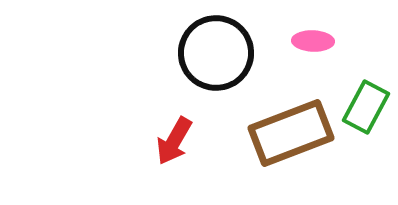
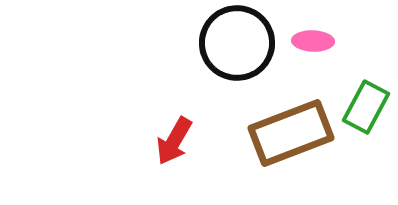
black circle: moved 21 px right, 10 px up
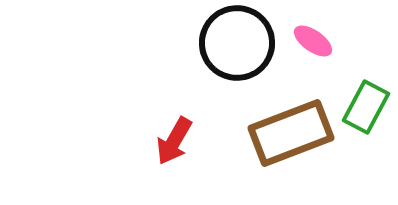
pink ellipse: rotated 33 degrees clockwise
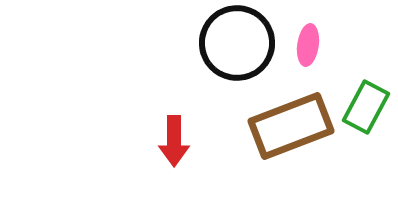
pink ellipse: moved 5 px left, 4 px down; rotated 63 degrees clockwise
brown rectangle: moved 7 px up
red arrow: rotated 30 degrees counterclockwise
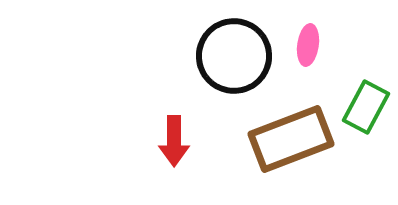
black circle: moved 3 px left, 13 px down
brown rectangle: moved 13 px down
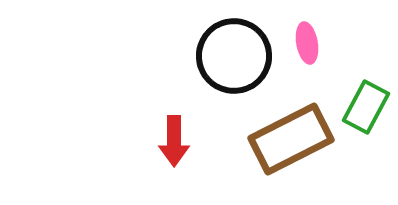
pink ellipse: moved 1 px left, 2 px up; rotated 18 degrees counterclockwise
brown rectangle: rotated 6 degrees counterclockwise
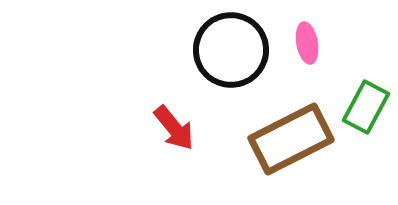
black circle: moved 3 px left, 6 px up
red arrow: moved 13 px up; rotated 39 degrees counterclockwise
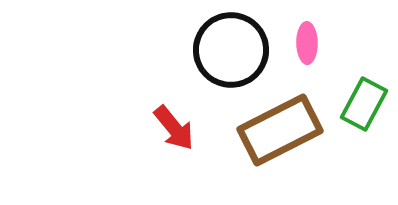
pink ellipse: rotated 9 degrees clockwise
green rectangle: moved 2 px left, 3 px up
brown rectangle: moved 11 px left, 9 px up
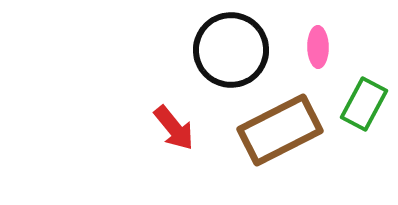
pink ellipse: moved 11 px right, 4 px down
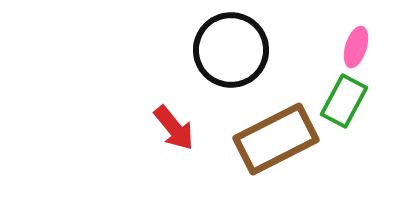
pink ellipse: moved 38 px right; rotated 18 degrees clockwise
green rectangle: moved 20 px left, 3 px up
brown rectangle: moved 4 px left, 9 px down
